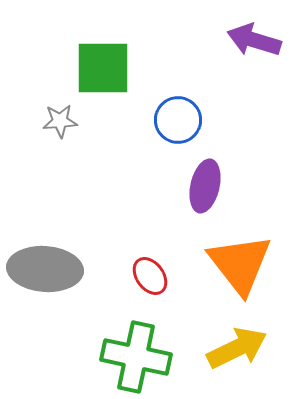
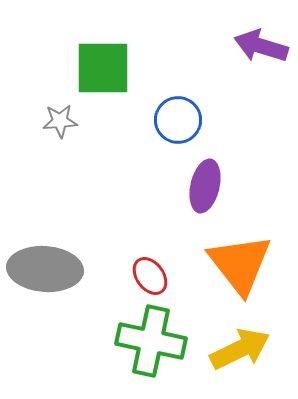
purple arrow: moved 7 px right, 6 px down
yellow arrow: moved 3 px right, 1 px down
green cross: moved 15 px right, 16 px up
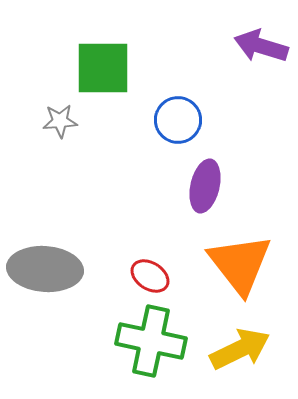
red ellipse: rotated 21 degrees counterclockwise
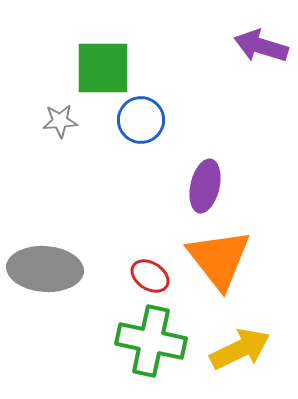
blue circle: moved 37 px left
orange triangle: moved 21 px left, 5 px up
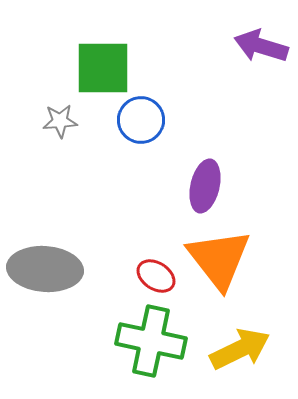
red ellipse: moved 6 px right
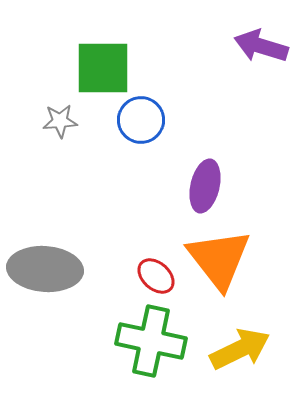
red ellipse: rotated 9 degrees clockwise
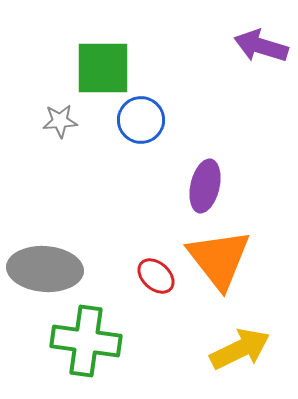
green cross: moved 65 px left; rotated 4 degrees counterclockwise
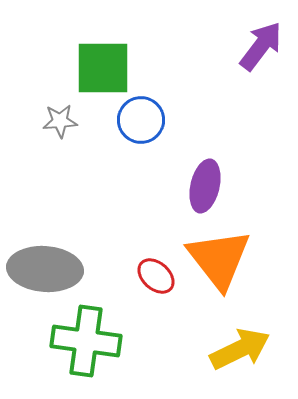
purple arrow: rotated 110 degrees clockwise
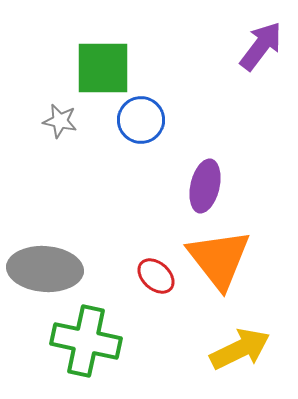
gray star: rotated 16 degrees clockwise
green cross: rotated 4 degrees clockwise
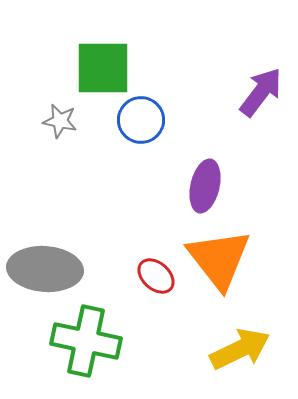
purple arrow: moved 46 px down
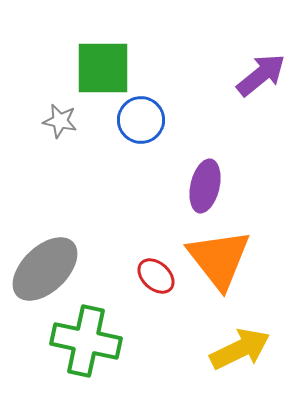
purple arrow: moved 17 px up; rotated 14 degrees clockwise
gray ellipse: rotated 48 degrees counterclockwise
